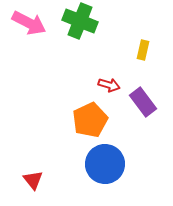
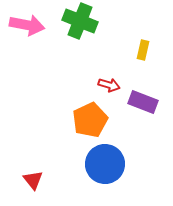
pink arrow: moved 2 px left, 2 px down; rotated 16 degrees counterclockwise
purple rectangle: rotated 32 degrees counterclockwise
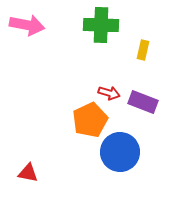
green cross: moved 21 px right, 4 px down; rotated 20 degrees counterclockwise
red arrow: moved 8 px down
blue circle: moved 15 px right, 12 px up
red triangle: moved 5 px left, 7 px up; rotated 40 degrees counterclockwise
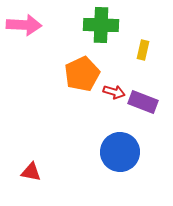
pink arrow: moved 3 px left; rotated 8 degrees counterclockwise
red arrow: moved 5 px right, 1 px up
orange pentagon: moved 8 px left, 46 px up
red triangle: moved 3 px right, 1 px up
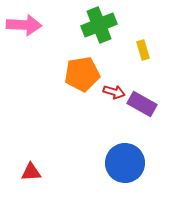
green cross: moved 2 px left; rotated 24 degrees counterclockwise
yellow rectangle: rotated 30 degrees counterclockwise
orange pentagon: rotated 16 degrees clockwise
purple rectangle: moved 1 px left, 2 px down; rotated 8 degrees clockwise
blue circle: moved 5 px right, 11 px down
red triangle: rotated 15 degrees counterclockwise
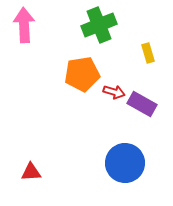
pink arrow: rotated 96 degrees counterclockwise
yellow rectangle: moved 5 px right, 3 px down
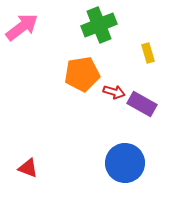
pink arrow: moved 2 px left, 2 px down; rotated 56 degrees clockwise
red triangle: moved 3 px left, 4 px up; rotated 25 degrees clockwise
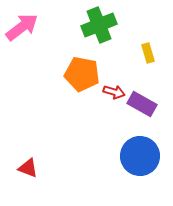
orange pentagon: rotated 20 degrees clockwise
blue circle: moved 15 px right, 7 px up
